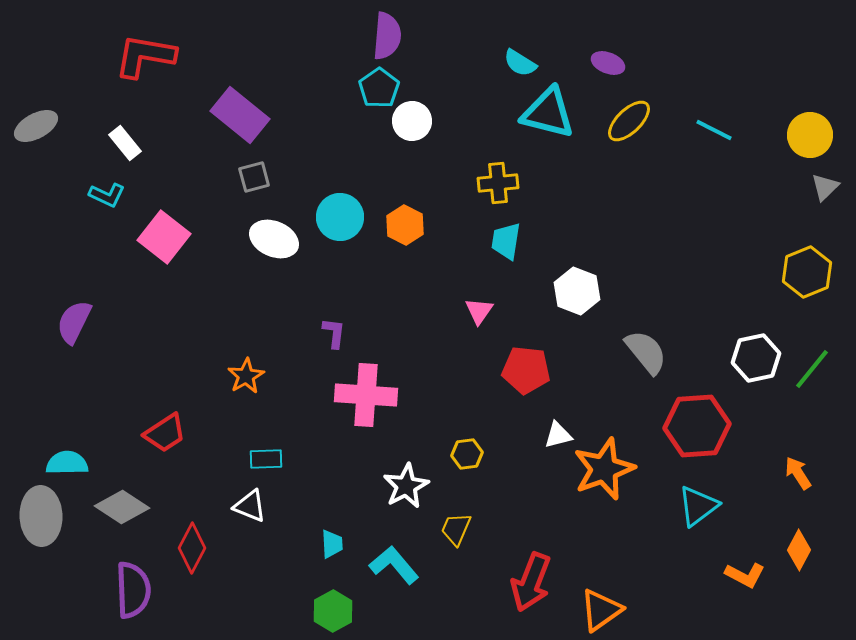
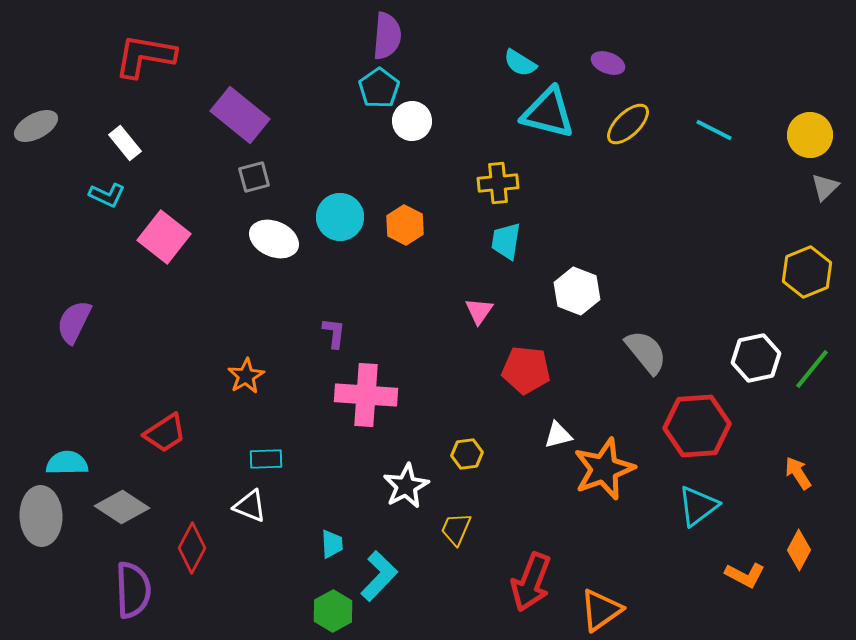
yellow ellipse at (629, 121): moved 1 px left, 3 px down
cyan L-shape at (394, 565): moved 15 px left, 11 px down; rotated 84 degrees clockwise
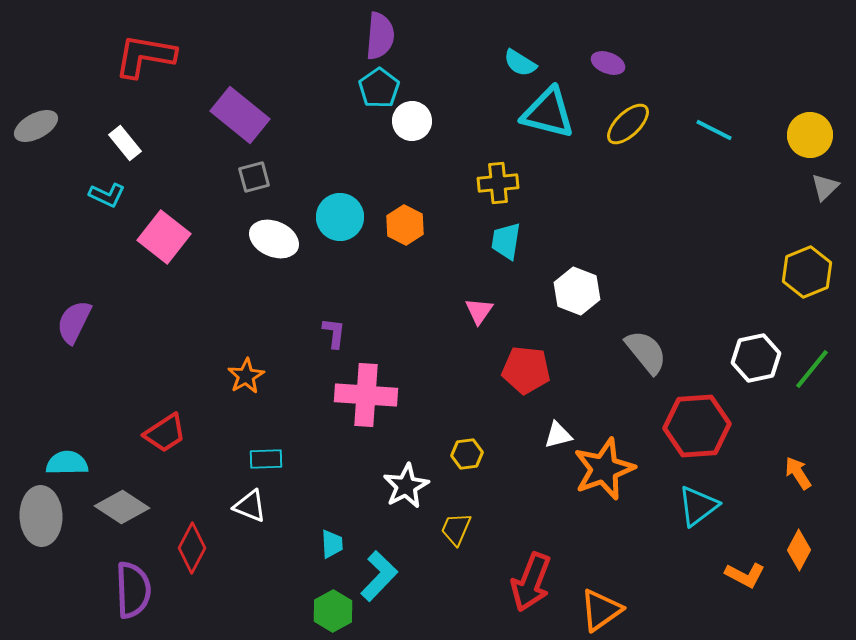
purple semicircle at (387, 36): moved 7 px left
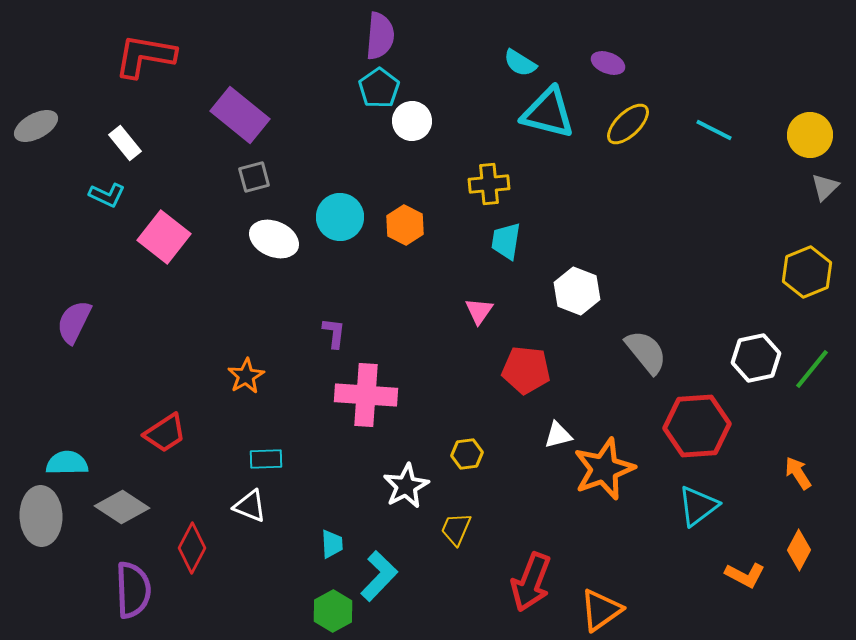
yellow cross at (498, 183): moved 9 px left, 1 px down
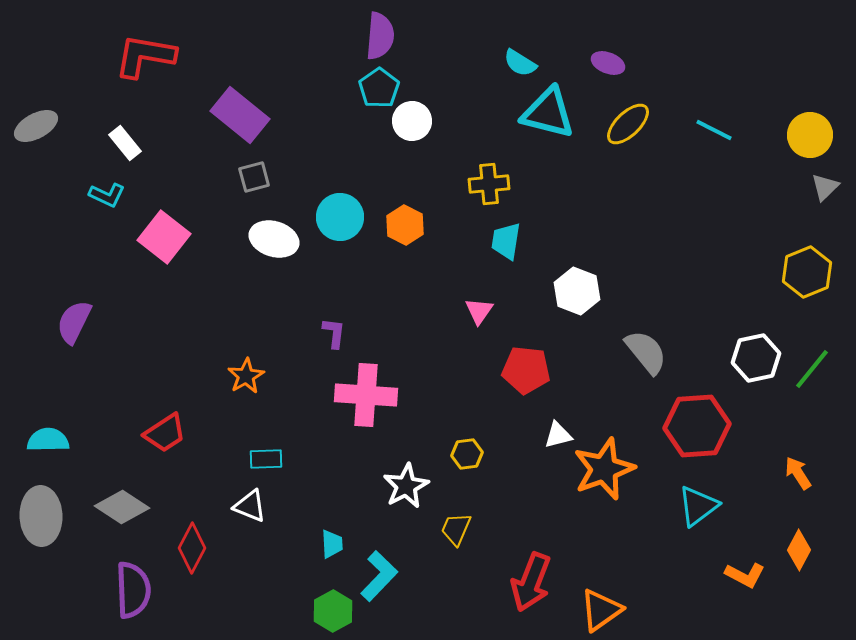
white ellipse at (274, 239): rotated 6 degrees counterclockwise
cyan semicircle at (67, 463): moved 19 px left, 23 px up
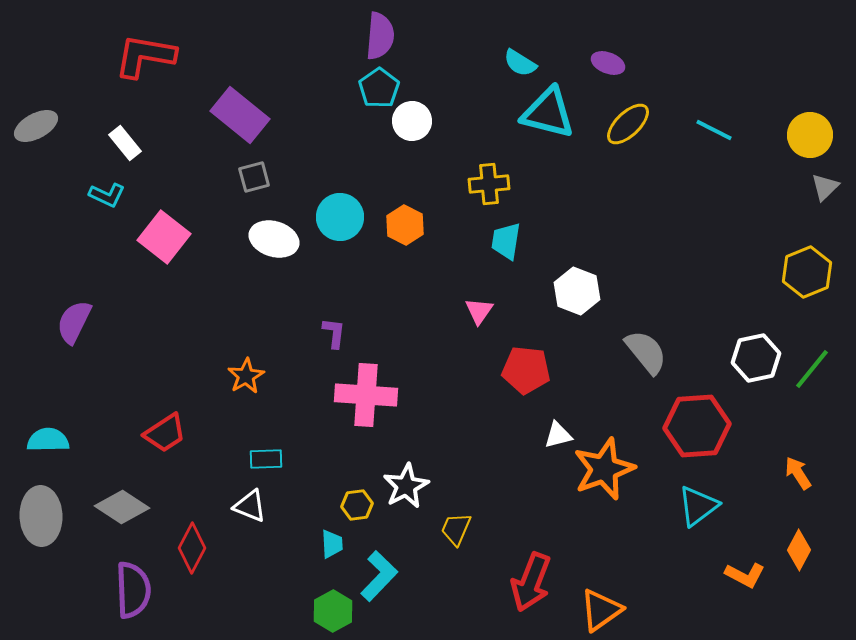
yellow hexagon at (467, 454): moved 110 px left, 51 px down
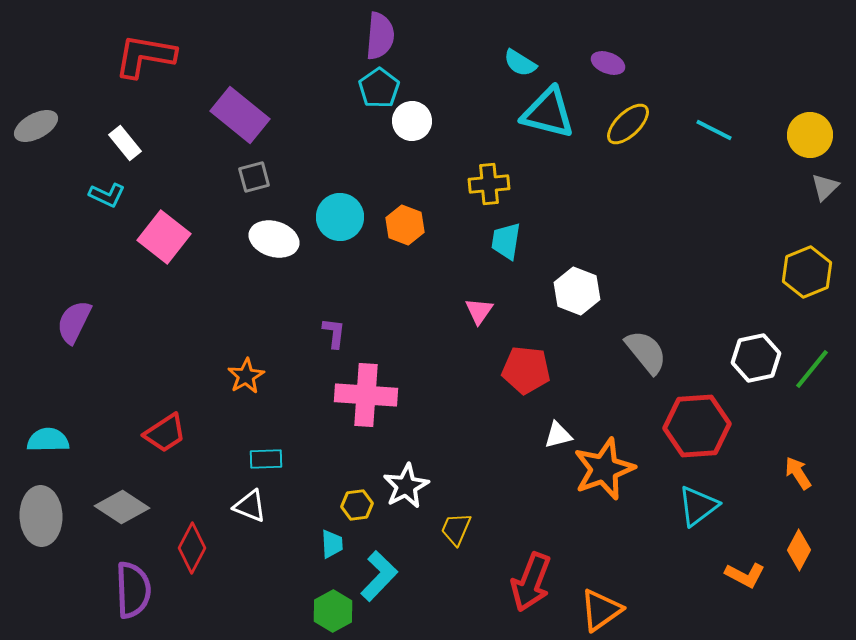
orange hexagon at (405, 225): rotated 6 degrees counterclockwise
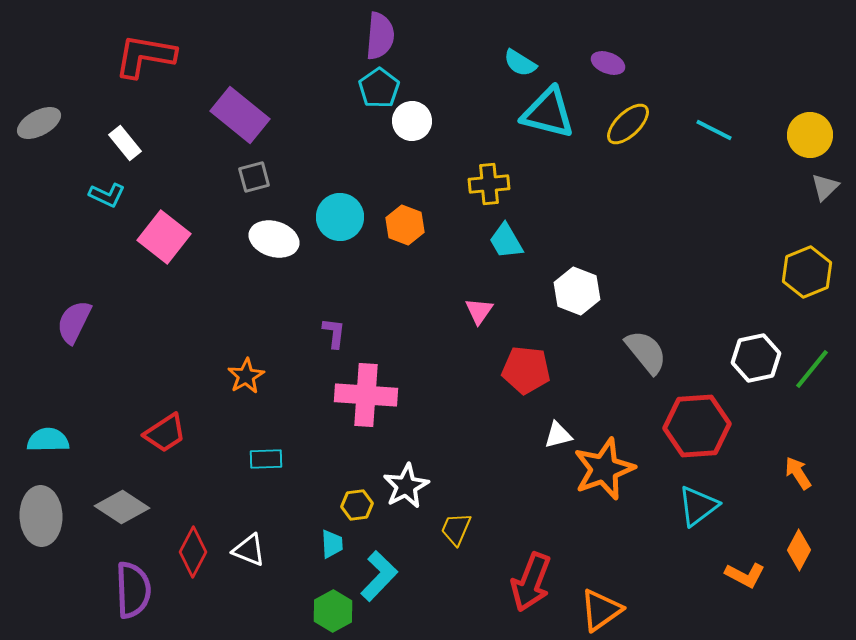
gray ellipse at (36, 126): moved 3 px right, 3 px up
cyan trapezoid at (506, 241): rotated 39 degrees counterclockwise
white triangle at (250, 506): moved 1 px left, 44 px down
red diamond at (192, 548): moved 1 px right, 4 px down
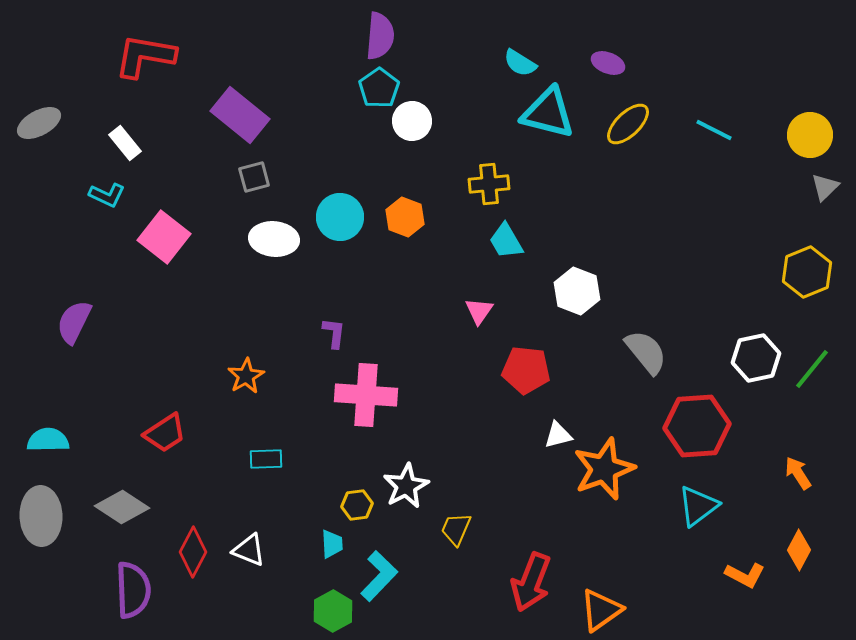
orange hexagon at (405, 225): moved 8 px up
white ellipse at (274, 239): rotated 12 degrees counterclockwise
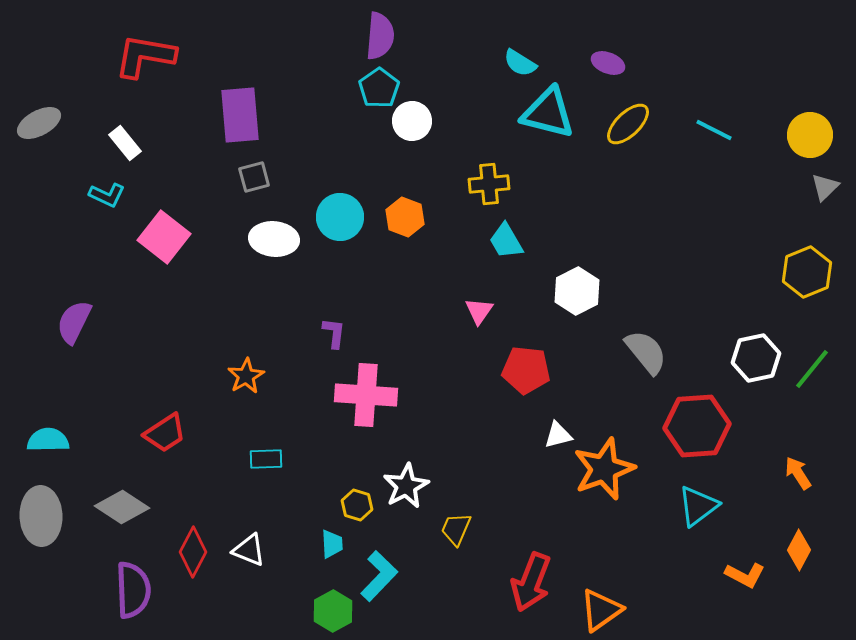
purple rectangle at (240, 115): rotated 46 degrees clockwise
white hexagon at (577, 291): rotated 12 degrees clockwise
yellow hexagon at (357, 505): rotated 24 degrees clockwise
